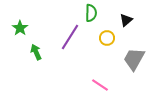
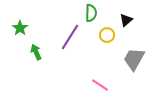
yellow circle: moved 3 px up
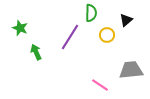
green star: rotated 14 degrees counterclockwise
gray trapezoid: moved 3 px left, 11 px down; rotated 55 degrees clockwise
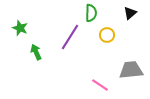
black triangle: moved 4 px right, 7 px up
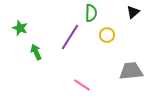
black triangle: moved 3 px right, 1 px up
gray trapezoid: moved 1 px down
pink line: moved 18 px left
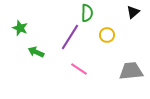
green semicircle: moved 4 px left
green arrow: rotated 42 degrees counterclockwise
pink line: moved 3 px left, 16 px up
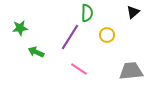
green star: rotated 28 degrees counterclockwise
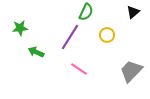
green semicircle: moved 1 px left, 1 px up; rotated 24 degrees clockwise
gray trapezoid: rotated 40 degrees counterclockwise
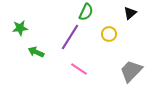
black triangle: moved 3 px left, 1 px down
yellow circle: moved 2 px right, 1 px up
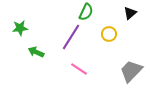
purple line: moved 1 px right
